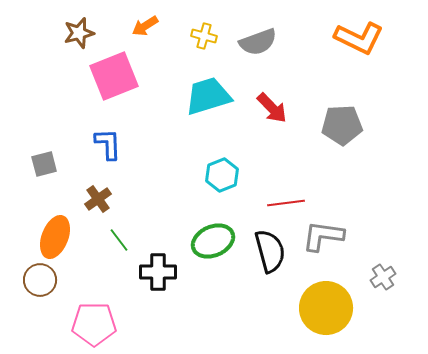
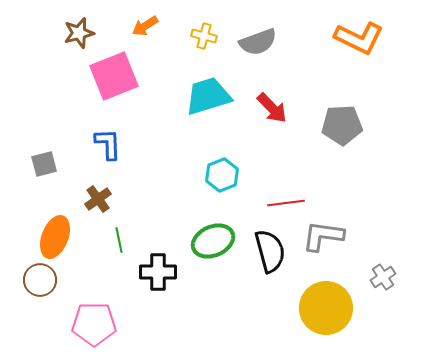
green line: rotated 25 degrees clockwise
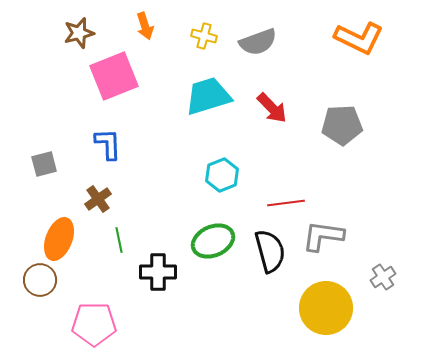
orange arrow: rotated 76 degrees counterclockwise
orange ellipse: moved 4 px right, 2 px down
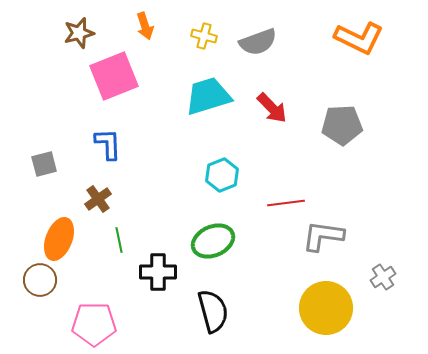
black semicircle: moved 57 px left, 60 px down
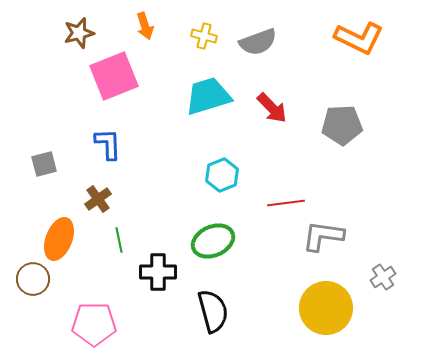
brown circle: moved 7 px left, 1 px up
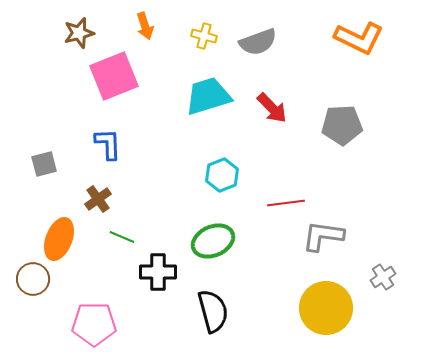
green line: moved 3 px right, 3 px up; rotated 55 degrees counterclockwise
